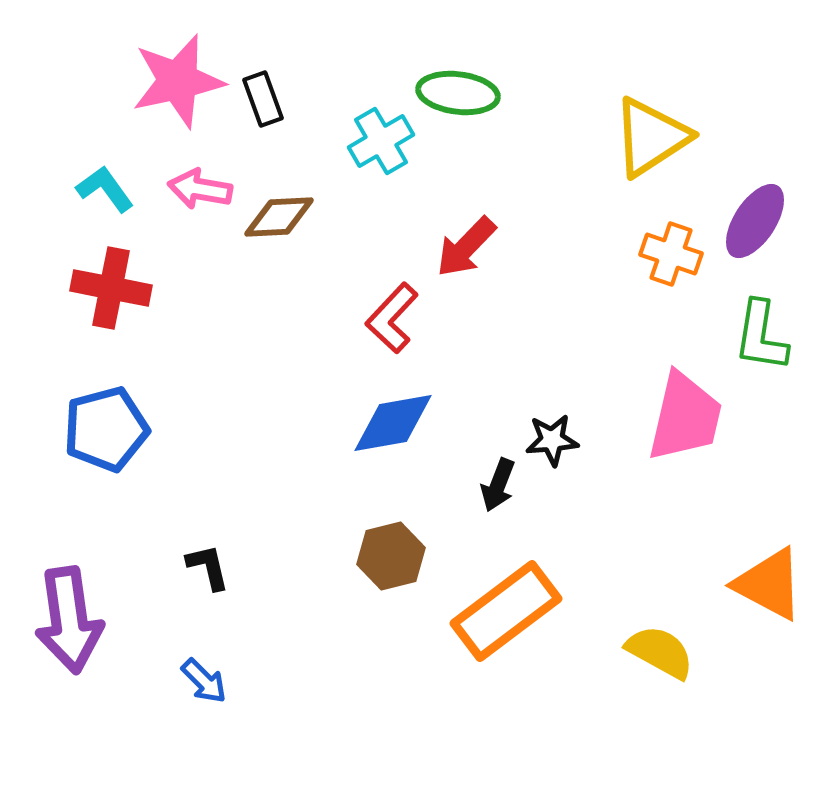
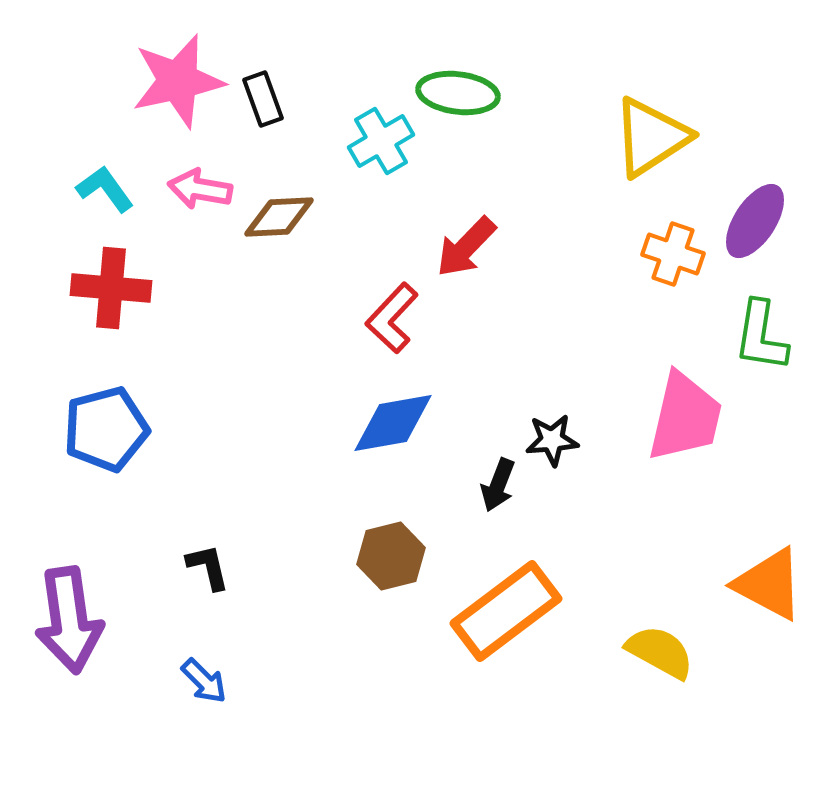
orange cross: moved 2 px right
red cross: rotated 6 degrees counterclockwise
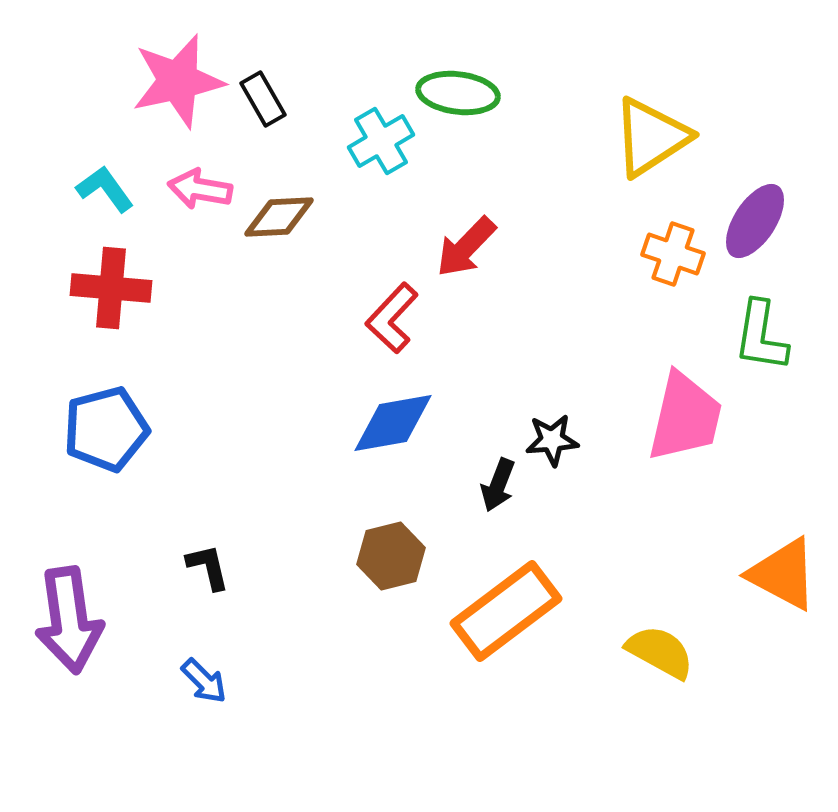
black rectangle: rotated 10 degrees counterclockwise
orange triangle: moved 14 px right, 10 px up
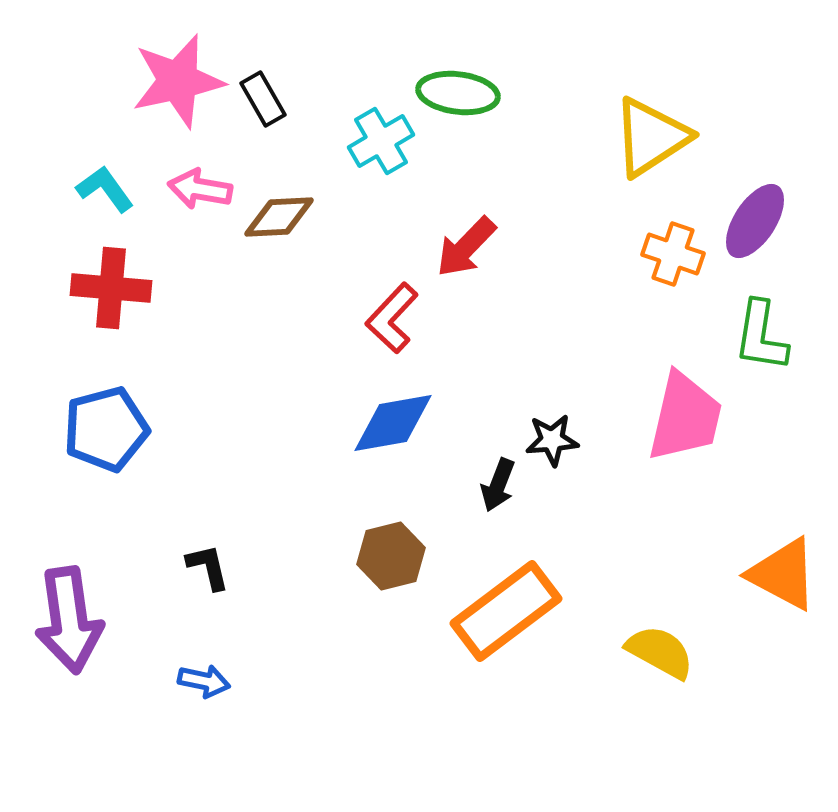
blue arrow: rotated 33 degrees counterclockwise
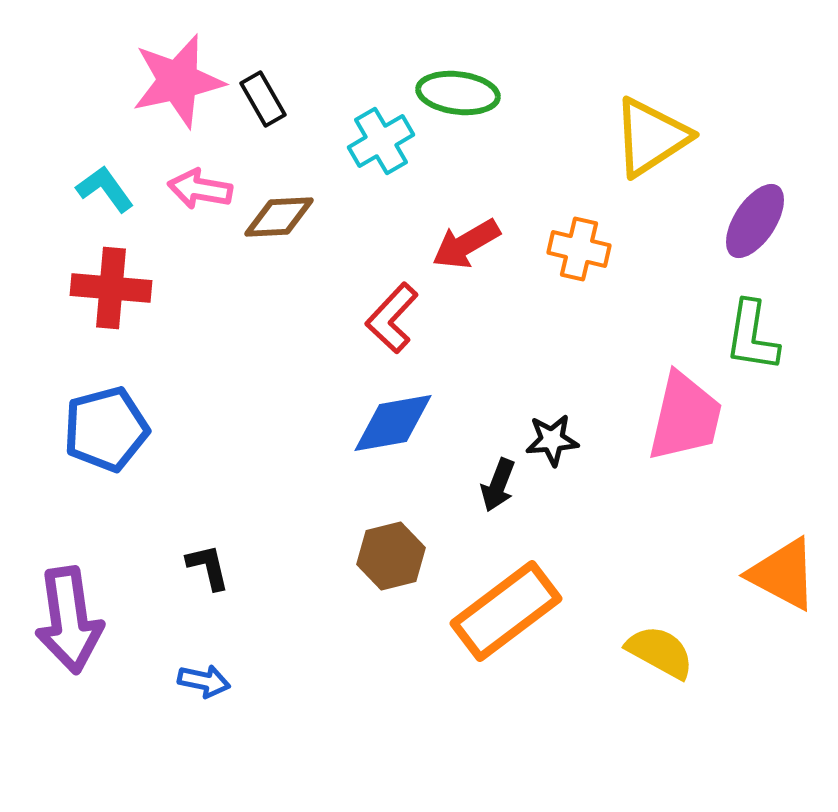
red arrow: moved 3 px up; rotated 16 degrees clockwise
orange cross: moved 94 px left, 5 px up; rotated 6 degrees counterclockwise
green L-shape: moved 9 px left
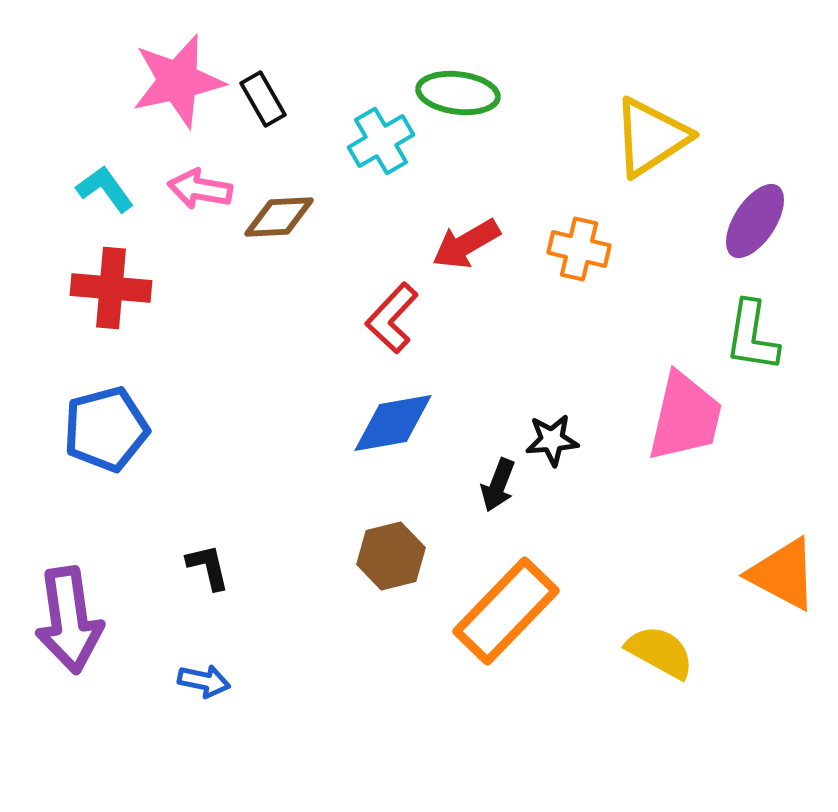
orange rectangle: rotated 9 degrees counterclockwise
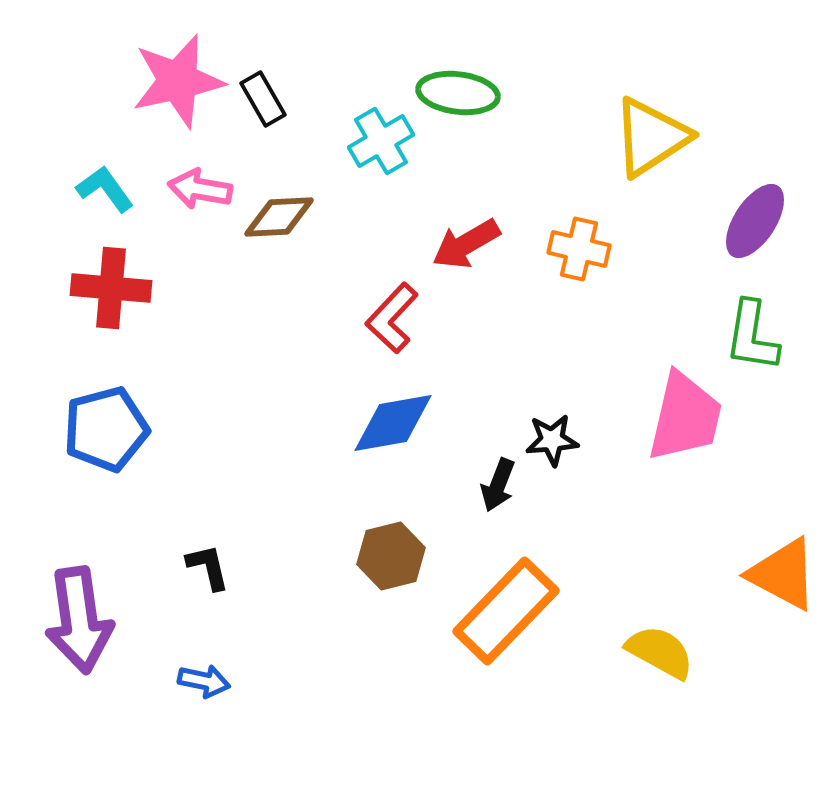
purple arrow: moved 10 px right
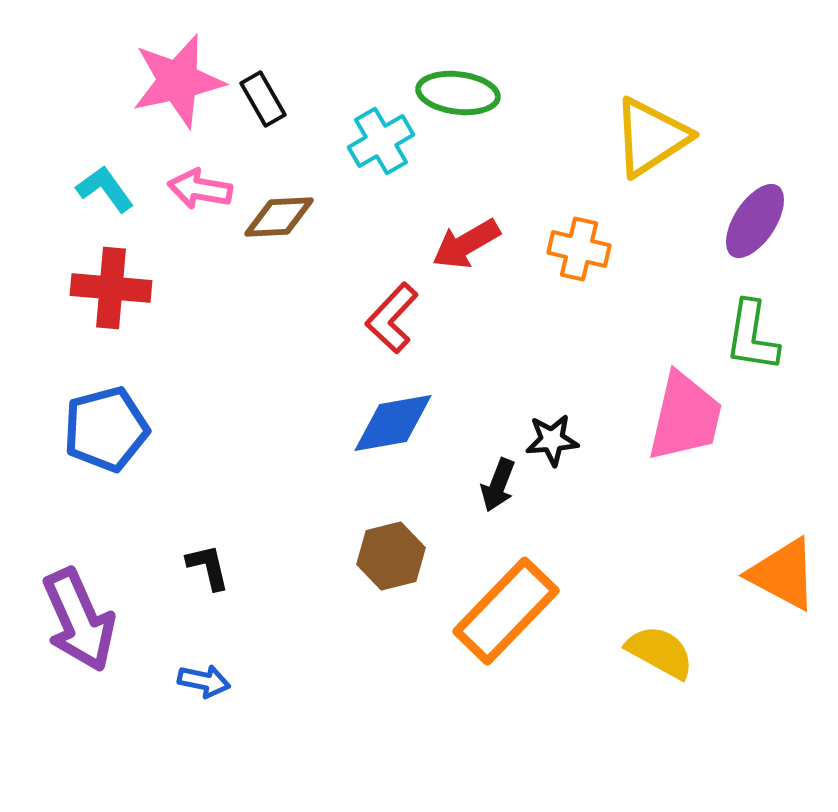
purple arrow: rotated 16 degrees counterclockwise
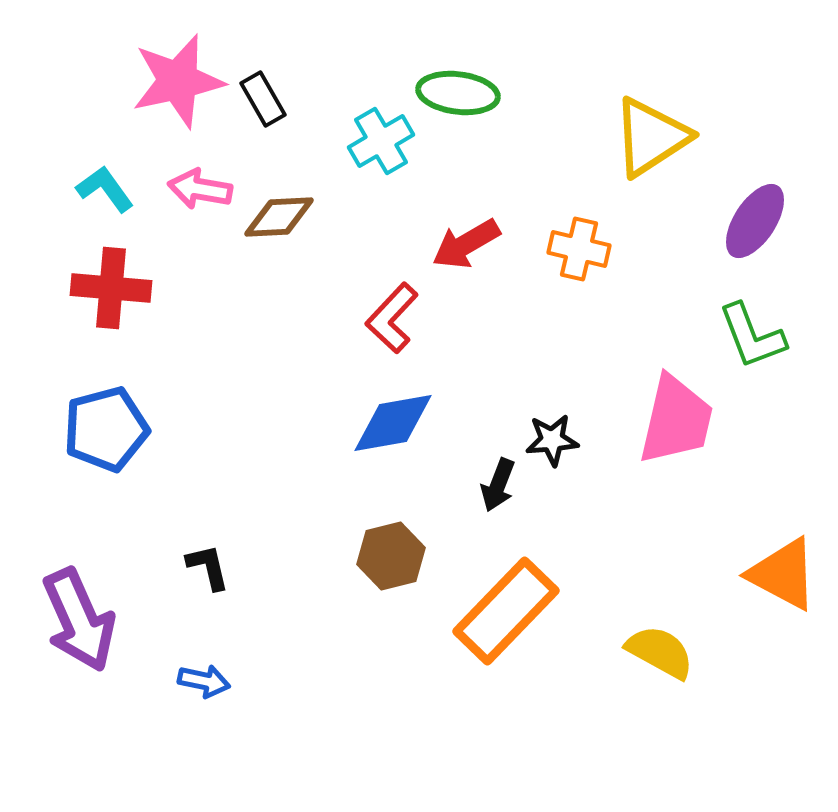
green L-shape: rotated 30 degrees counterclockwise
pink trapezoid: moved 9 px left, 3 px down
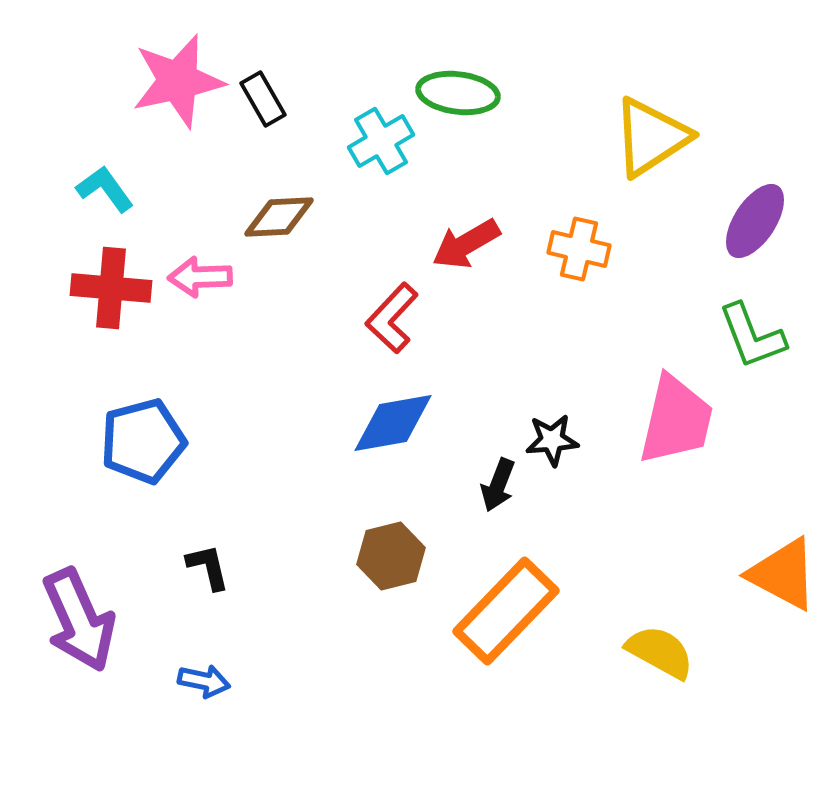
pink arrow: moved 88 px down; rotated 12 degrees counterclockwise
blue pentagon: moved 37 px right, 12 px down
